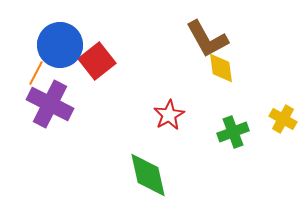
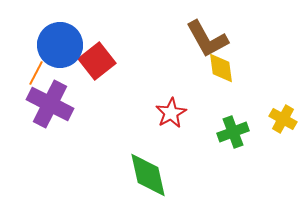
red star: moved 2 px right, 2 px up
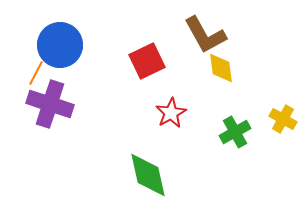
brown L-shape: moved 2 px left, 4 px up
red square: moved 50 px right; rotated 12 degrees clockwise
purple cross: rotated 9 degrees counterclockwise
green cross: moved 2 px right; rotated 8 degrees counterclockwise
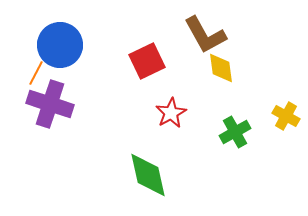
yellow cross: moved 3 px right, 3 px up
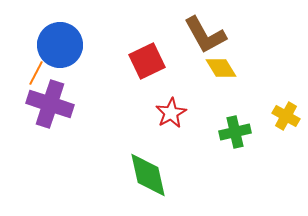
yellow diamond: rotated 24 degrees counterclockwise
green cross: rotated 16 degrees clockwise
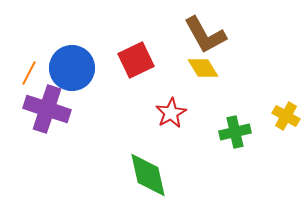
blue circle: moved 12 px right, 23 px down
red square: moved 11 px left, 1 px up
yellow diamond: moved 18 px left
orange line: moved 7 px left
purple cross: moved 3 px left, 5 px down
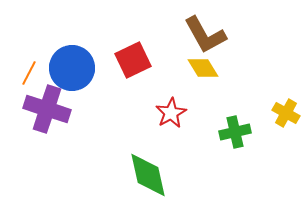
red square: moved 3 px left
yellow cross: moved 3 px up
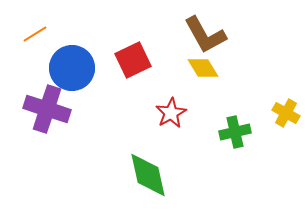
orange line: moved 6 px right, 39 px up; rotated 30 degrees clockwise
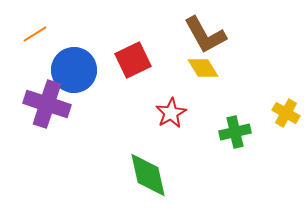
blue circle: moved 2 px right, 2 px down
purple cross: moved 5 px up
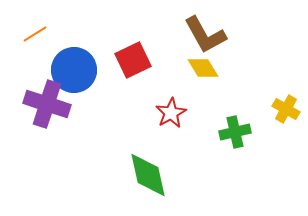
yellow cross: moved 4 px up
